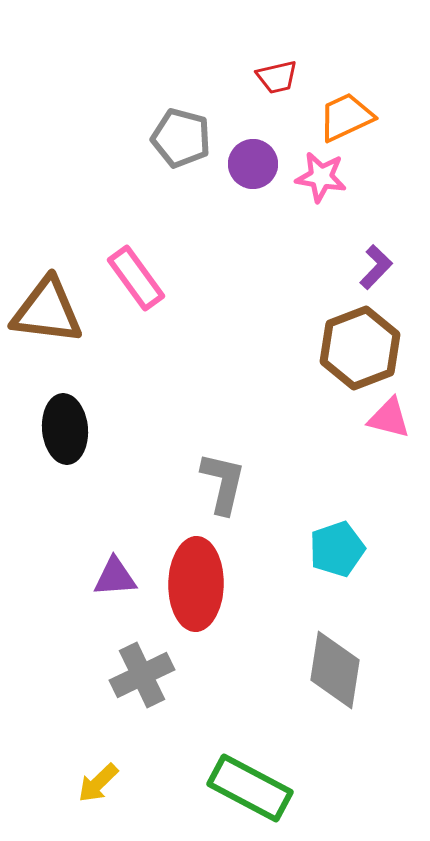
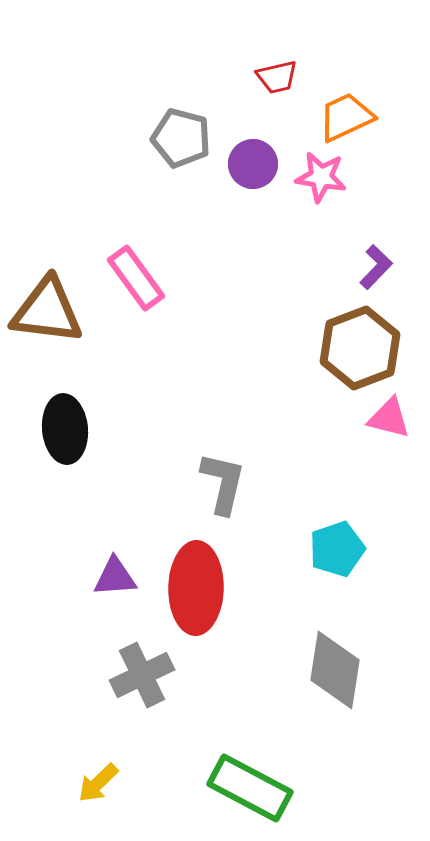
red ellipse: moved 4 px down
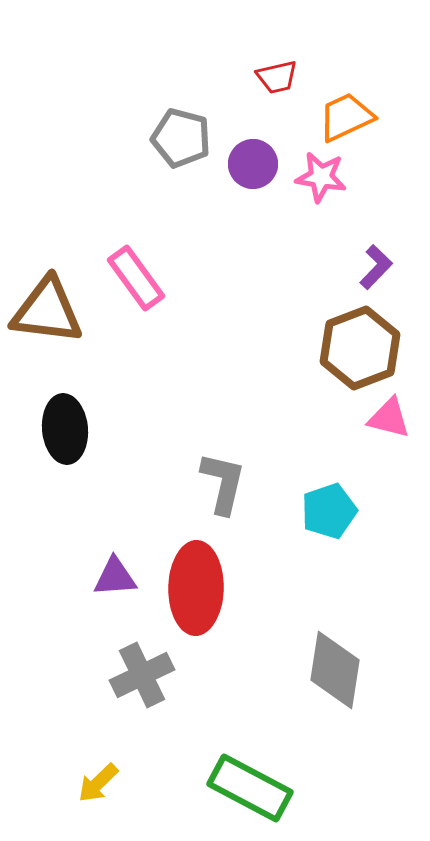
cyan pentagon: moved 8 px left, 38 px up
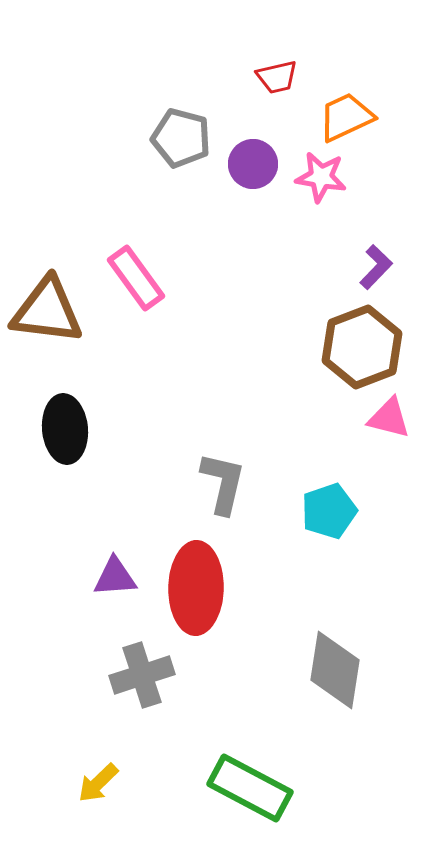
brown hexagon: moved 2 px right, 1 px up
gray cross: rotated 8 degrees clockwise
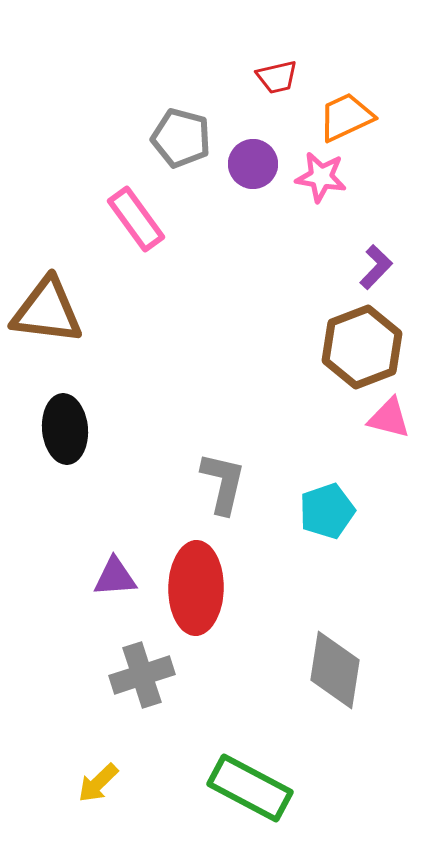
pink rectangle: moved 59 px up
cyan pentagon: moved 2 px left
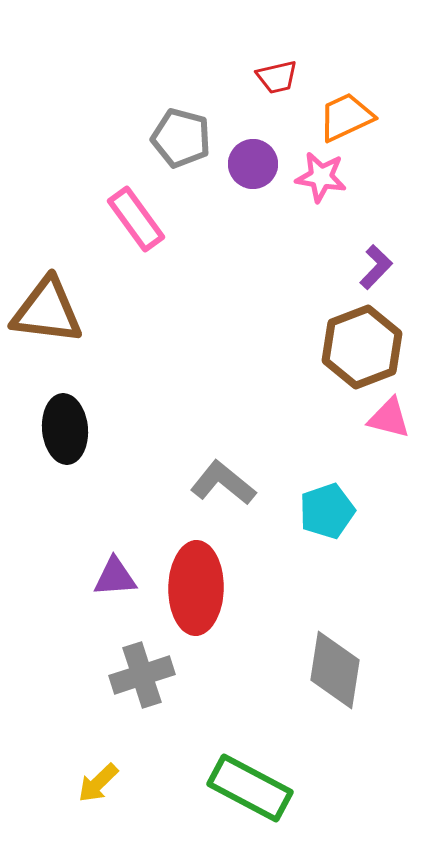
gray L-shape: rotated 64 degrees counterclockwise
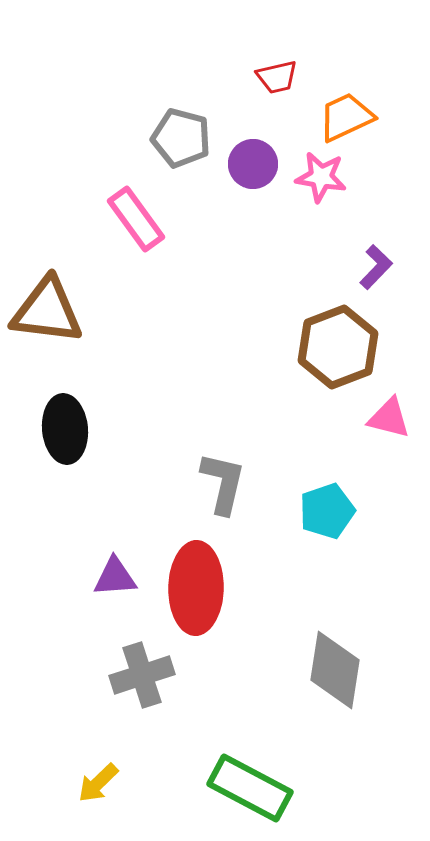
brown hexagon: moved 24 px left
gray L-shape: rotated 64 degrees clockwise
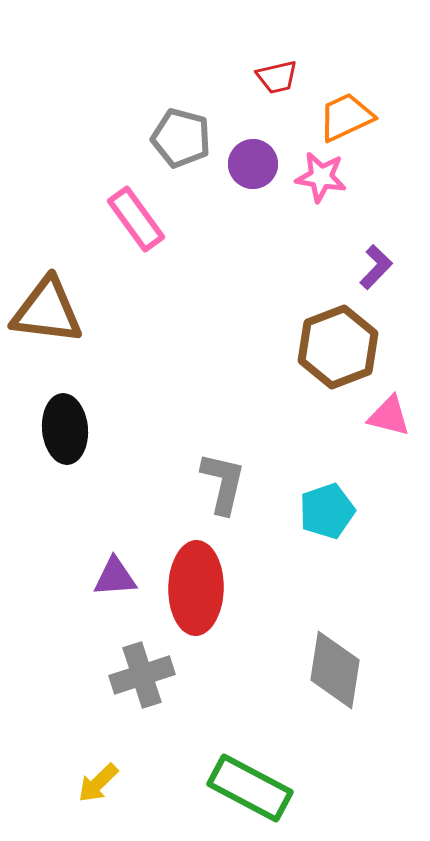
pink triangle: moved 2 px up
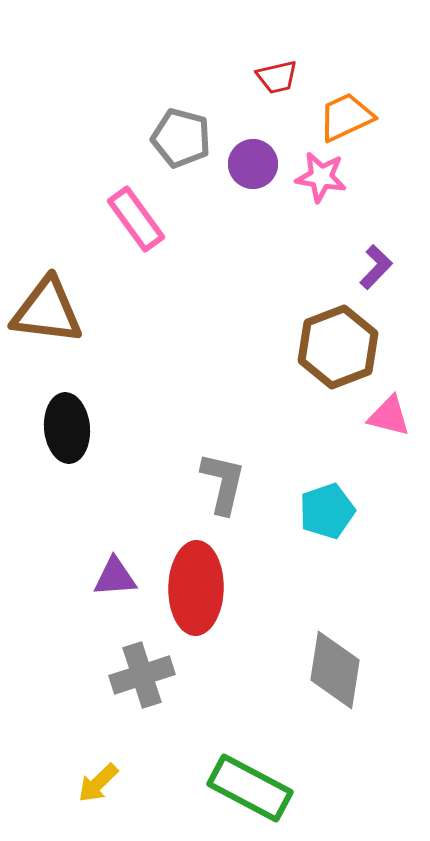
black ellipse: moved 2 px right, 1 px up
